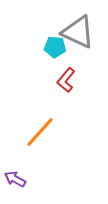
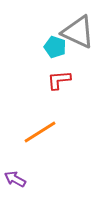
cyan pentagon: rotated 15 degrees clockwise
red L-shape: moved 7 px left; rotated 45 degrees clockwise
orange line: rotated 16 degrees clockwise
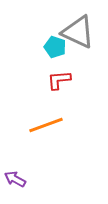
orange line: moved 6 px right, 7 px up; rotated 12 degrees clockwise
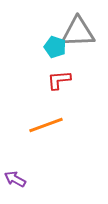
gray triangle: rotated 27 degrees counterclockwise
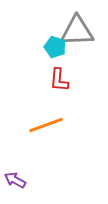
gray triangle: moved 1 px left, 1 px up
red L-shape: rotated 80 degrees counterclockwise
purple arrow: moved 1 px down
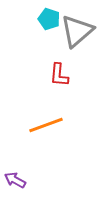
gray triangle: rotated 39 degrees counterclockwise
cyan pentagon: moved 6 px left, 28 px up
red L-shape: moved 5 px up
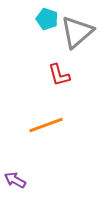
cyan pentagon: moved 2 px left
gray triangle: moved 1 px down
red L-shape: rotated 20 degrees counterclockwise
